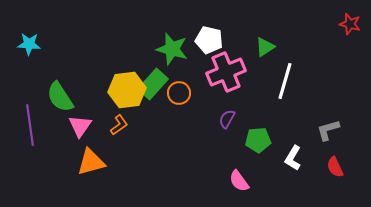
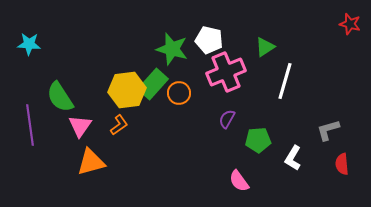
red semicircle: moved 7 px right, 3 px up; rotated 20 degrees clockwise
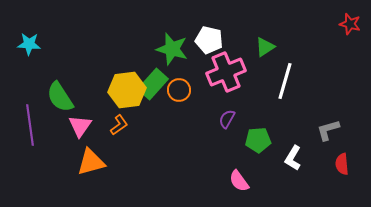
orange circle: moved 3 px up
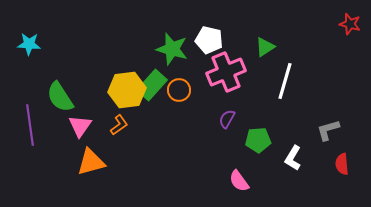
green rectangle: moved 1 px left, 1 px down
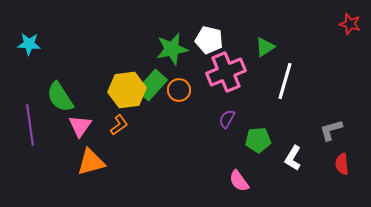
green star: rotated 28 degrees counterclockwise
gray L-shape: moved 3 px right
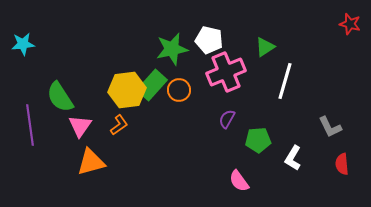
cyan star: moved 6 px left; rotated 10 degrees counterclockwise
gray L-shape: moved 1 px left, 3 px up; rotated 100 degrees counterclockwise
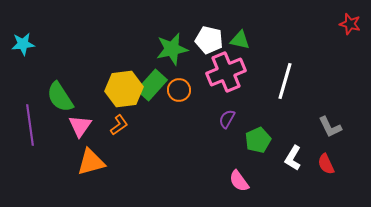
green triangle: moved 25 px left, 7 px up; rotated 45 degrees clockwise
yellow hexagon: moved 3 px left, 1 px up
green pentagon: rotated 20 degrees counterclockwise
red semicircle: moved 16 px left; rotated 20 degrees counterclockwise
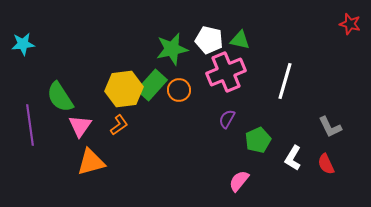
pink semicircle: rotated 75 degrees clockwise
